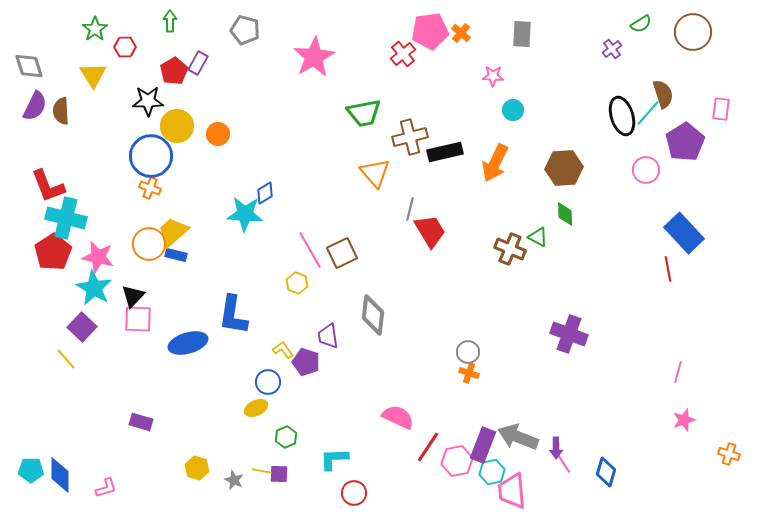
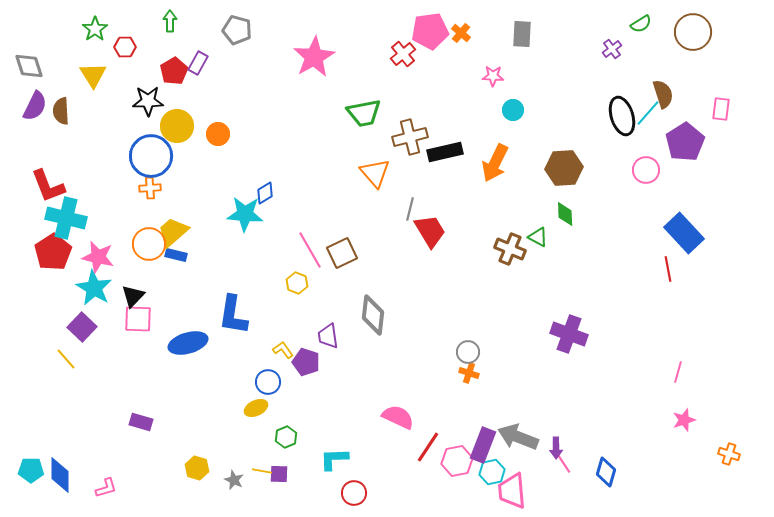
gray pentagon at (245, 30): moved 8 px left
orange cross at (150, 188): rotated 25 degrees counterclockwise
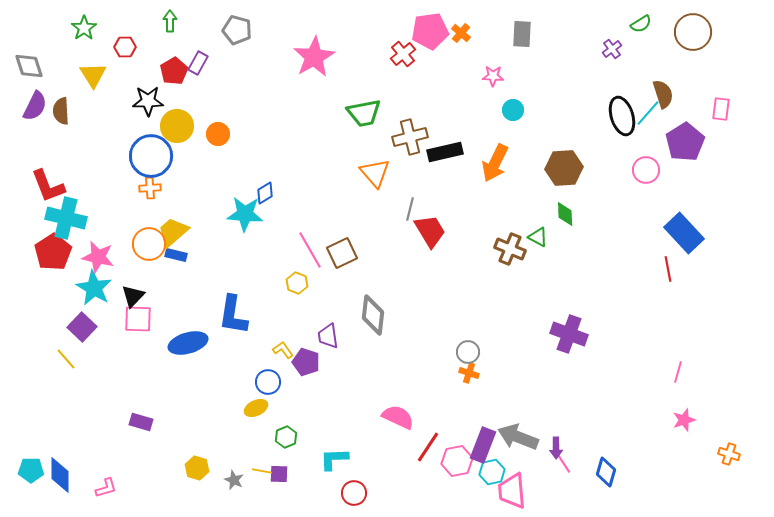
green star at (95, 29): moved 11 px left, 1 px up
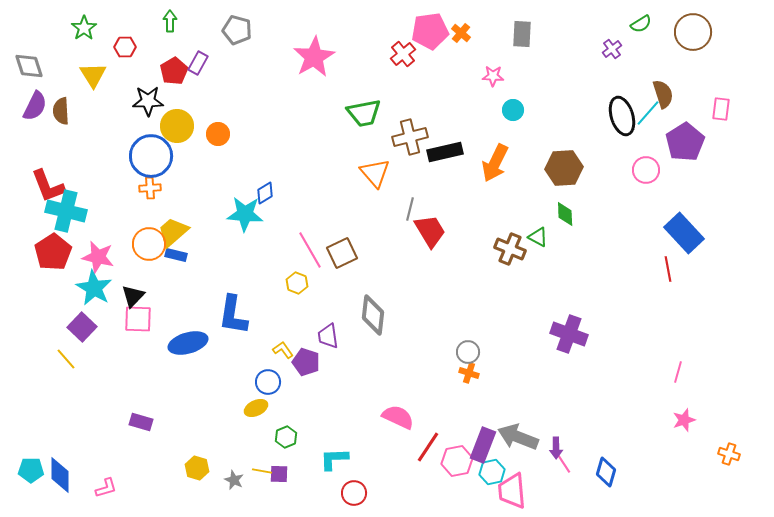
cyan cross at (66, 218): moved 7 px up
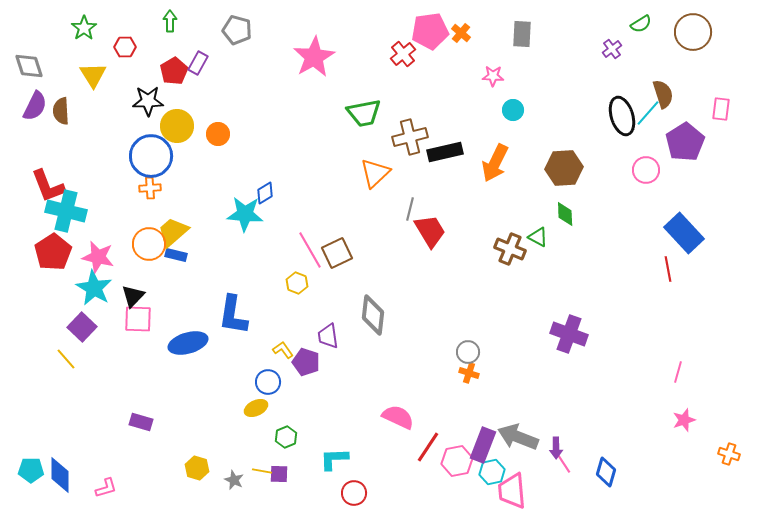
orange triangle at (375, 173): rotated 28 degrees clockwise
brown square at (342, 253): moved 5 px left
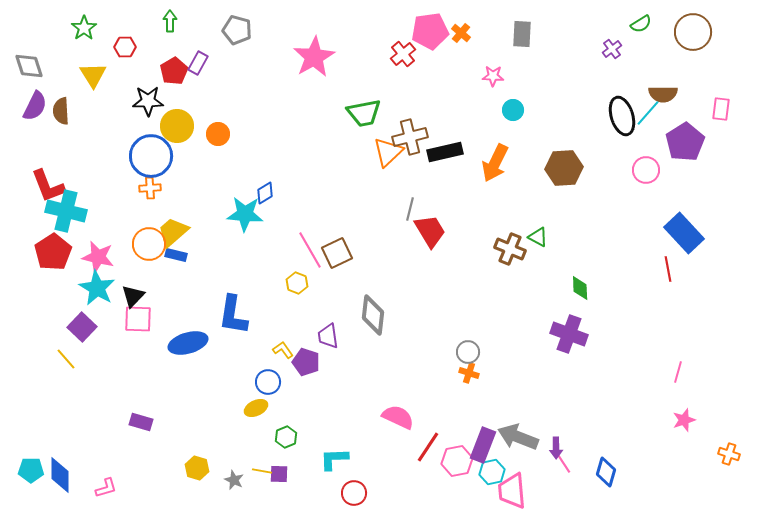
brown semicircle at (663, 94): rotated 108 degrees clockwise
orange triangle at (375, 173): moved 13 px right, 21 px up
green diamond at (565, 214): moved 15 px right, 74 px down
cyan star at (94, 288): moved 3 px right
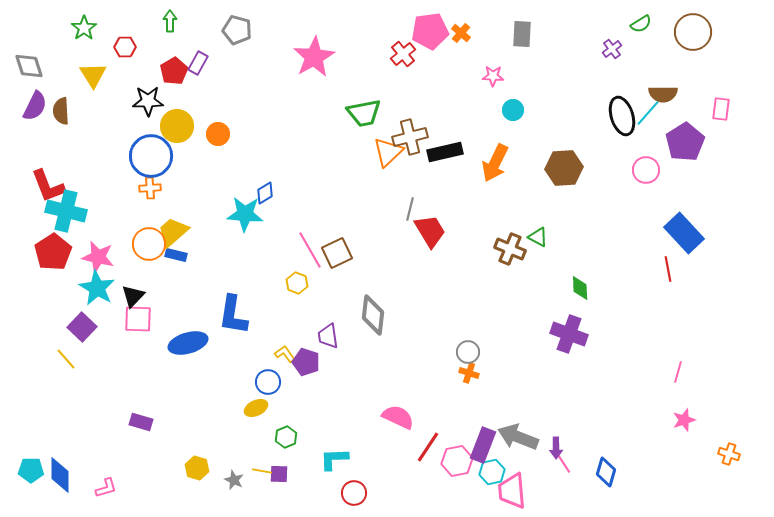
yellow L-shape at (283, 350): moved 2 px right, 4 px down
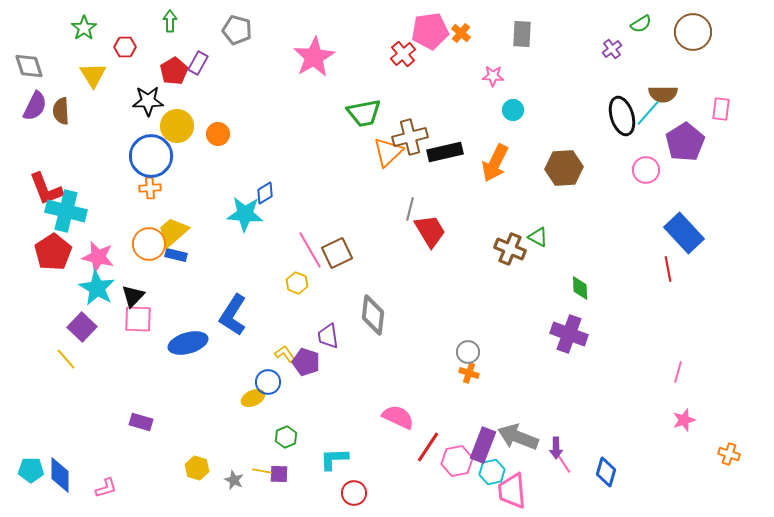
red L-shape at (48, 186): moved 2 px left, 3 px down
blue L-shape at (233, 315): rotated 24 degrees clockwise
yellow ellipse at (256, 408): moved 3 px left, 10 px up
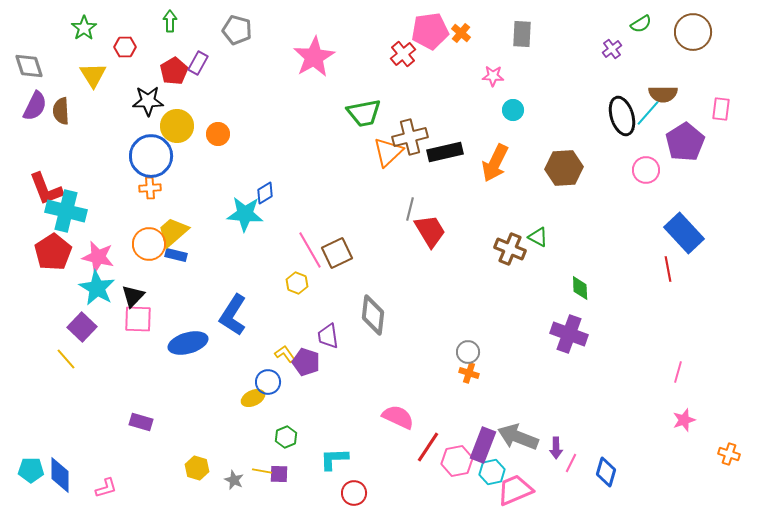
pink line at (564, 464): moved 7 px right, 1 px up; rotated 60 degrees clockwise
pink trapezoid at (512, 491): moved 3 px right, 1 px up; rotated 72 degrees clockwise
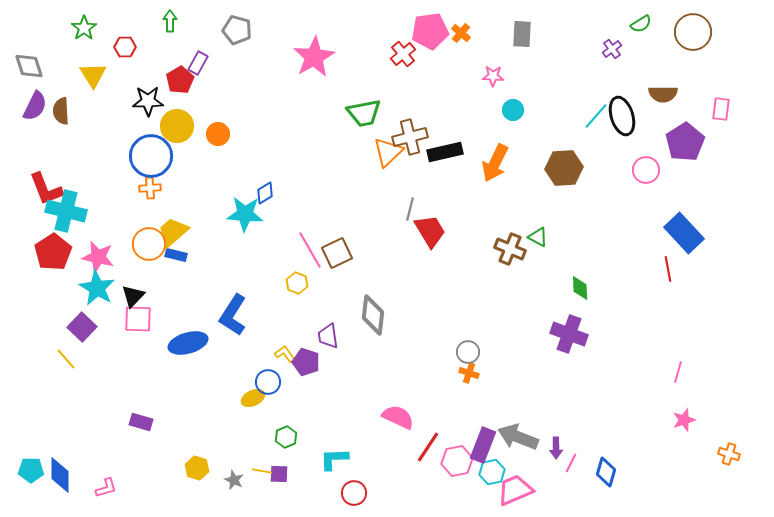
red pentagon at (174, 71): moved 6 px right, 9 px down
cyan line at (648, 113): moved 52 px left, 3 px down
